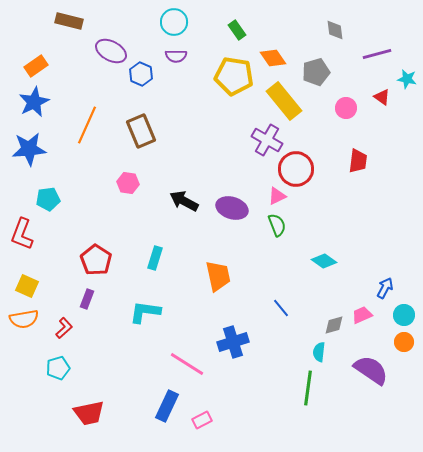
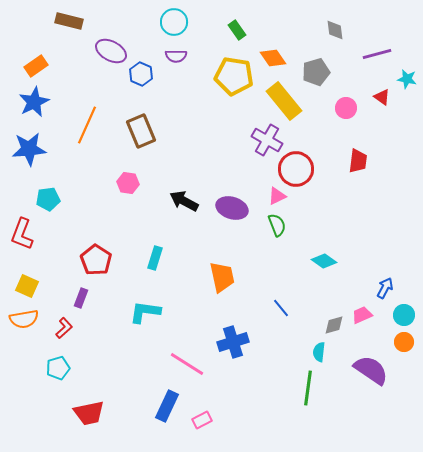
orange trapezoid at (218, 276): moved 4 px right, 1 px down
purple rectangle at (87, 299): moved 6 px left, 1 px up
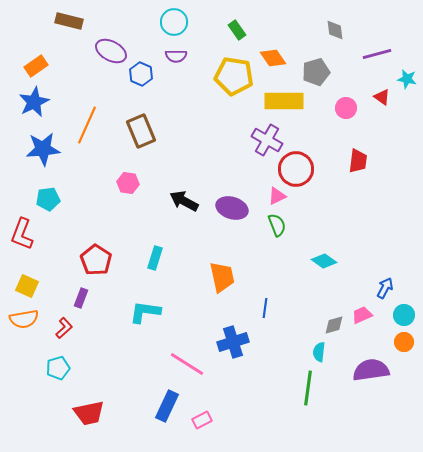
yellow rectangle at (284, 101): rotated 51 degrees counterclockwise
blue star at (29, 149): moved 14 px right
blue line at (281, 308): moved 16 px left; rotated 48 degrees clockwise
purple semicircle at (371, 370): rotated 42 degrees counterclockwise
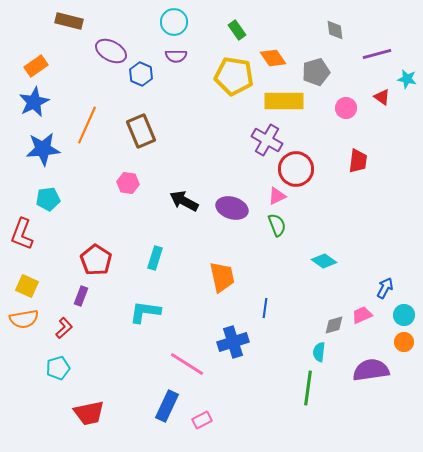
purple rectangle at (81, 298): moved 2 px up
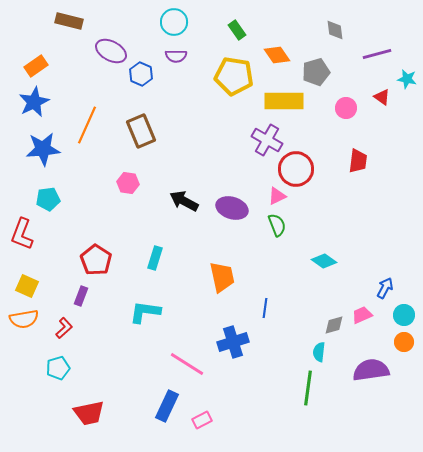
orange diamond at (273, 58): moved 4 px right, 3 px up
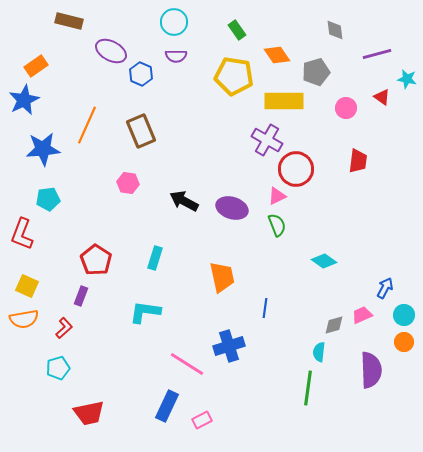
blue star at (34, 102): moved 10 px left, 2 px up
blue cross at (233, 342): moved 4 px left, 4 px down
purple semicircle at (371, 370): rotated 96 degrees clockwise
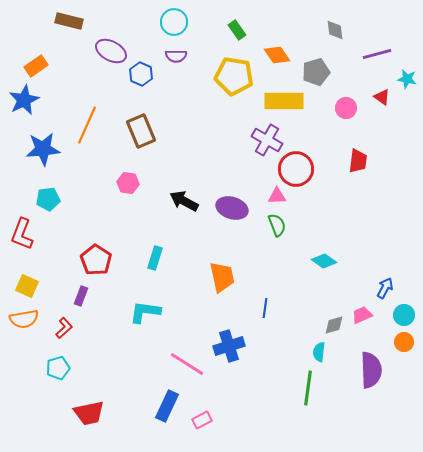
pink triangle at (277, 196): rotated 24 degrees clockwise
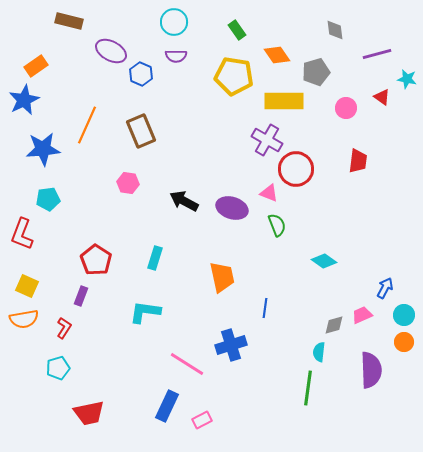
pink triangle at (277, 196): moved 8 px left, 3 px up; rotated 24 degrees clockwise
red L-shape at (64, 328): rotated 15 degrees counterclockwise
blue cross at (229, 346): moved 2 px right, 1 px up
